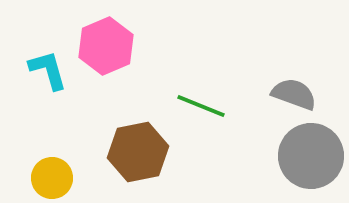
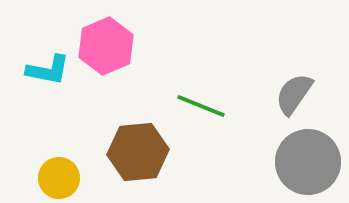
cyan L-shape: rotated 117 degrees clockwise
gray semicircle: rotated 75 degrees counterclockwise
brown hexagon: rotated 6 degrees clockwise
gray circle: moved 3 px left, 6 px down
yellow circle: moved 7 px right
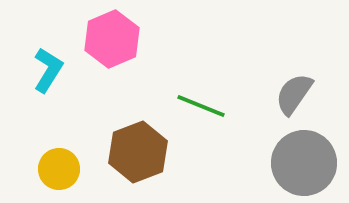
pink hexagon: moved 6 px right, 7 px up
cyan L-shape: rotated 69 degrees counterclockwise
brown hexagon: rotated 16 degrees counterclockwise
gray circle: moved 4 px left, 1 px down
yellow circle: moved 9 px up
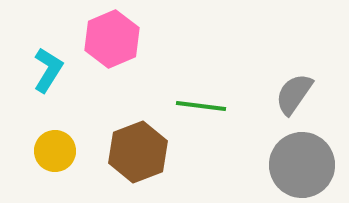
green line: rotated 15 degrees counterclockwise
gray circle: moved 2 px left, 2 px down
yellow circle: moved 4 px left, 18 px up
